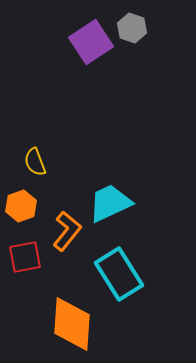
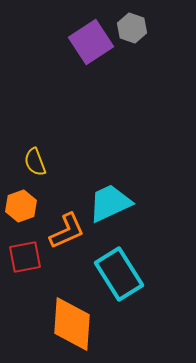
orange L-shape: rotated 27 degrees clockwise
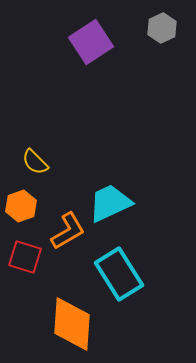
gray hexagon: moved 30 px right; rotated 16 degrees clockwise
yellow semicircle: rotated 24 degrees counterclockwise
orange L-shape: moved 1 px right; rotated 6 degrees counterclockwise
red square: rotated 28 degrees clockwise
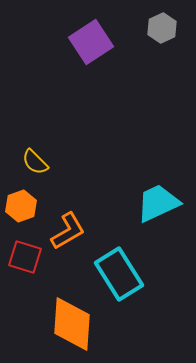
cyan trapezoid: moved 48 px right
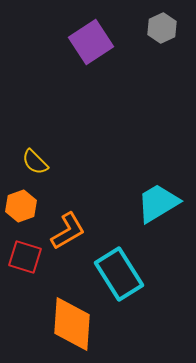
cyan trapezoid: rotated 6 degrees counterclockwise
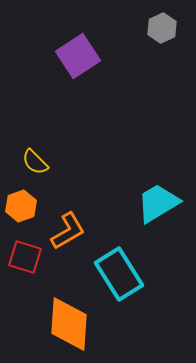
purple square: moved 13 px left, 14 px down
orange diamond: moved 3 px left
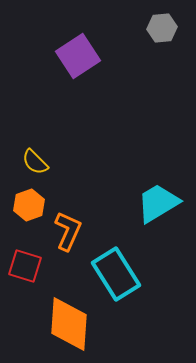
gray hexagon: rotated 20 degrees clockwise
orange hexagon: moved 8 px right, 1 px up
orange L-shape: rotated 36 degrees counterclockwise
red square: moved 9 px down
cyan rectangle: moved 3 px left
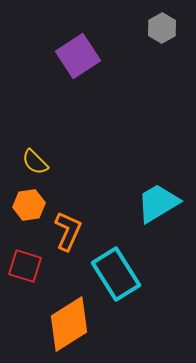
gray hexagon: rotated 24 degrees counterclockwise
orange hexagon: rotated 12 degrees clockwise
orange diamond: rotated 54 degrees clockwise
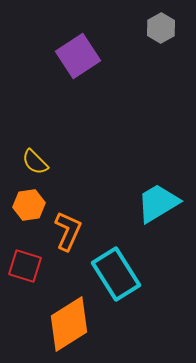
gray hexagon: moved 1 px left
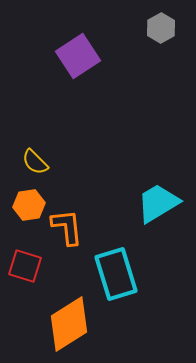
orange L-shape: moved 1 px left, 4 px up; rotated 30 degrees counterclockwise
cyan rectangle: rotated 15 degrees clockwise
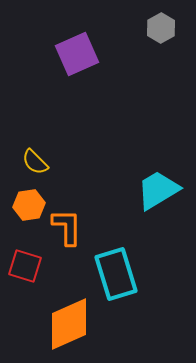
purple square: moved 1 px left, 2 px up; rotated 9 degrees clockwise
cyan trapezoid: moved 13 px up
orange L-shape: rotated 6 degrees clockwise
orange diamond: rotated 8 degrees clockwise
